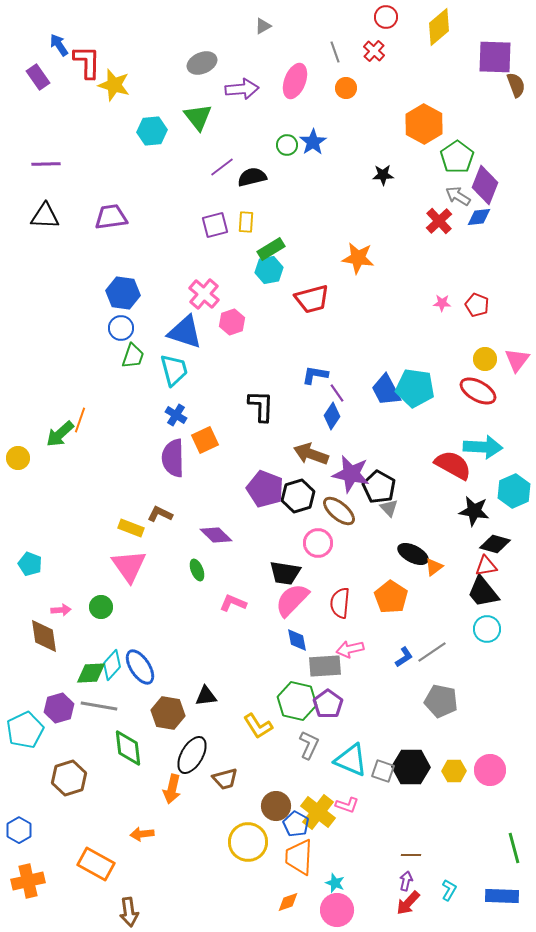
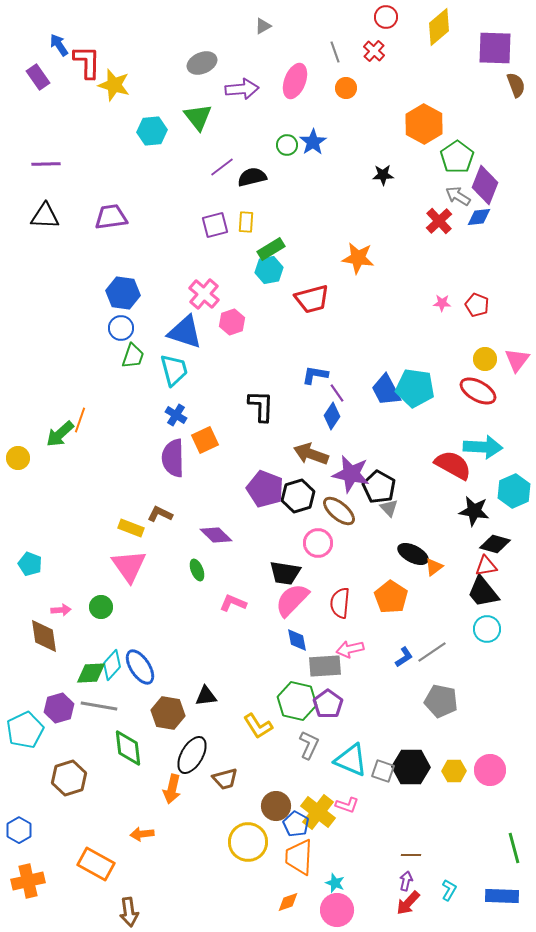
purple square at (495, 57): moved 9 px up
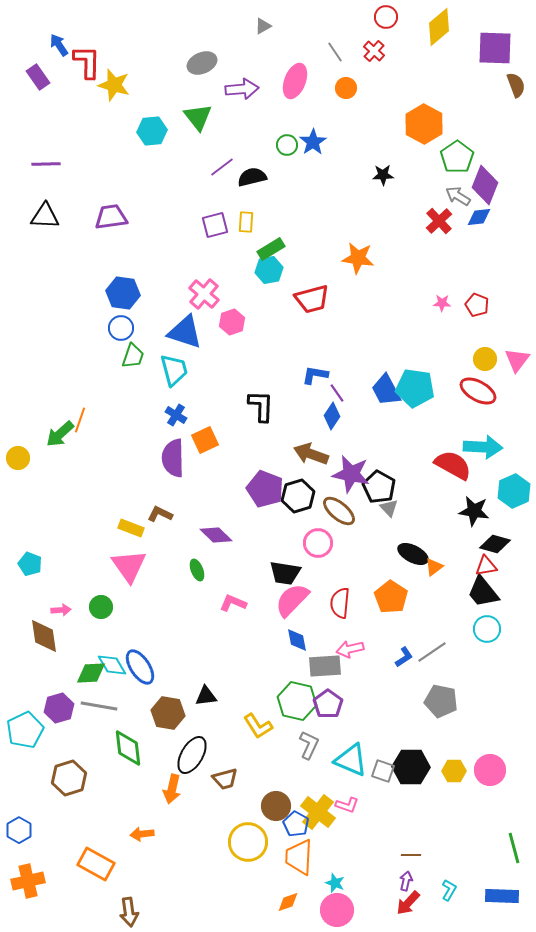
gray line at (335, 52): rotated 15 degrees counterclockwise
cyan diamond at (112, 665): rotated 72 degrees counterclockwise
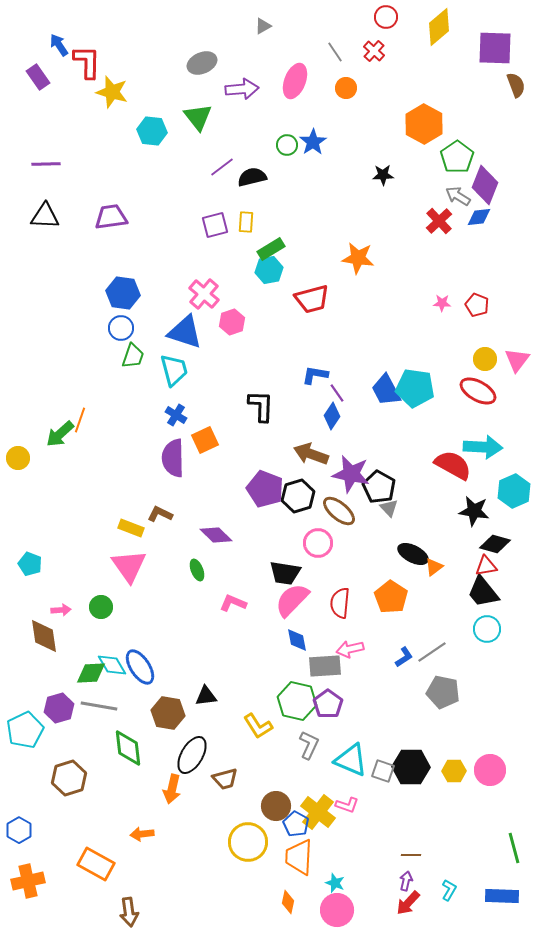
yellow star at (114, 85): moved 2 px left, 7 px down
cyan hexagon at (152, 131): rotated 12 degrees clockwise
gray pentagon at (441, 701): moved 2 px right, 9 px up
orange diamond at (288, 902): rotated 60 degrees counterclockwise
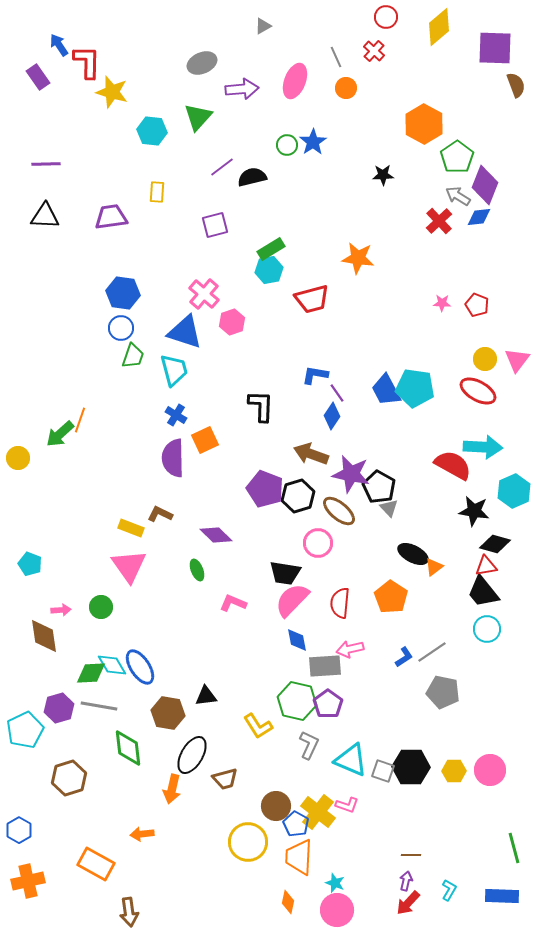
gray line at (335, 52): moved 1 px right, 5 px down; rotated 10 degrees clockwise
green triangle at (198, 117): rotated 20 degrees clockwise
yellow rectangle at (246, 222): moved 89 px left, 30 px up
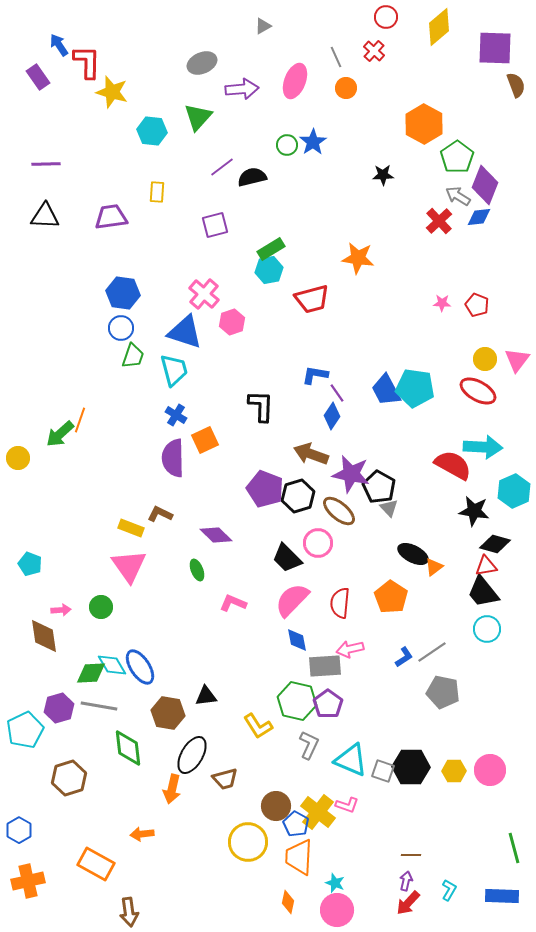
black trapezoid at (285, 573): moved 2 px right, 15 px up; rotated 36 degrees clockwise
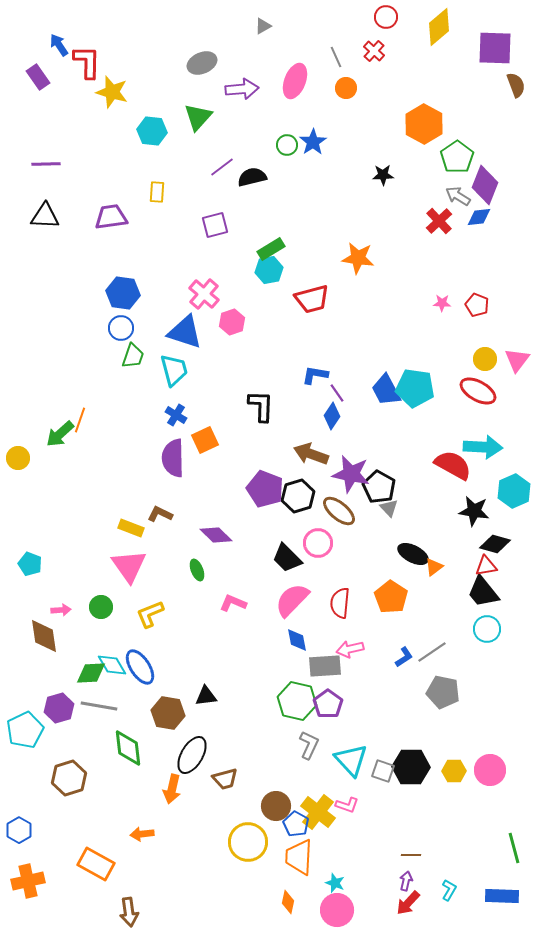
yellow L-shape at (258, 726): moved 108 px left, 112 px up; rotated 100 degrees clockwise
cyan triangle at (351, 760): rotated 24 degrees clockwise
